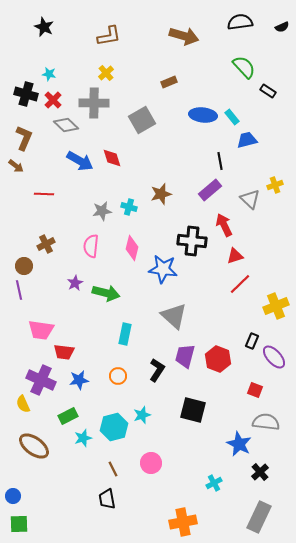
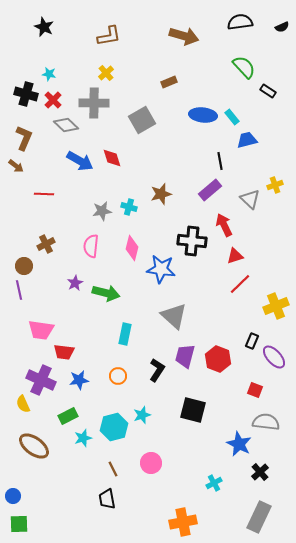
blue star at (163, 269): moved 2 px left
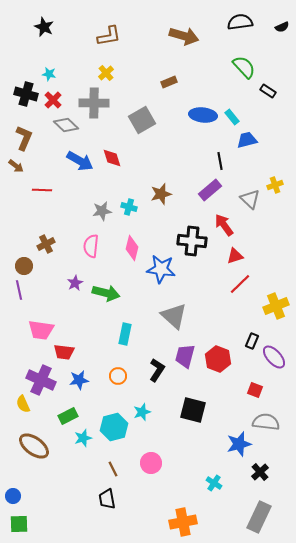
red line at (44, 194): moved 2 px left, 4 px up
red arrow at (224, 225): rotated 10 degrees counterclockwise
cyan star at (142, 415): moved 3 px up
blue star at (239, 444): rotated 30 degrees clockwise
cyan cross at (214, 483): rotated 28 degrees counterclockwise
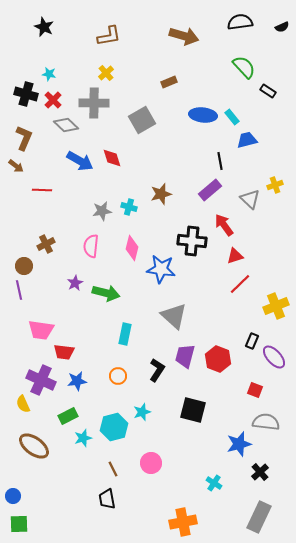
blue star at (79, 380): moved 2 px left, 1 px down
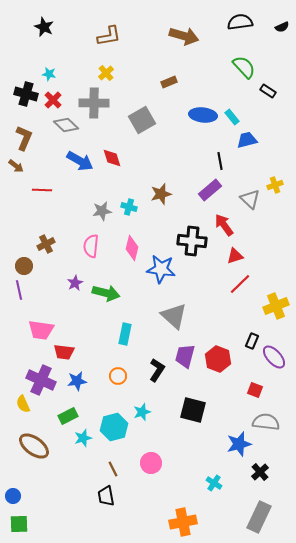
black trapezoid at (107, 499): moved 1 px left, 3 px up
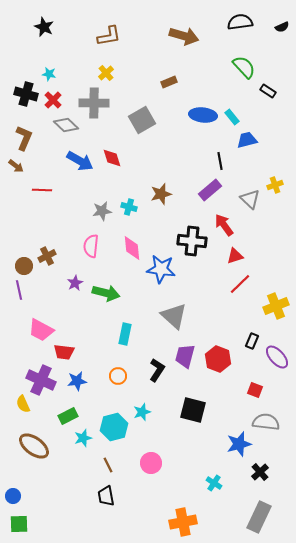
brown cross at (46, 244): moved 1 px right, 12 px down
pink diamond at (132, 248): rotated 20 degrees counterclockwise
pink trapezoid at (41, 330): rotated 20 degrees clockwise
purple ellipse at (274, 357): moved 3 px right
brown line at (113, 469): moved 5 px left, 4 px up
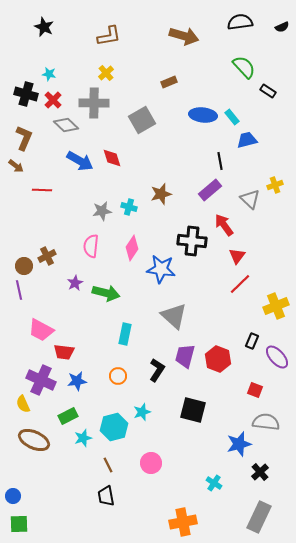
pink diamond at (132, 248): rotated 40 degrees clockwise
red triangle at (235, 256): moved 2 px right; rotated 36 degrees counterclockwise
brown ellipse at (34, 446): moved 6 px up; rotated 12 degrees counterclockwise
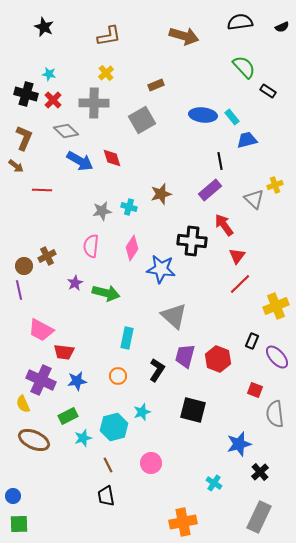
brown rectangle at (169, 82): moved 13 px left, 3 px down
gray diamond at (66, 125): moved 6 px down
gray triangle at (250, 199): moved 4 px right
cyan rectangle at (125, 334): moved 2 px right, 4 px down
gray semicircle at (266, 422): moved 9 px right, 8 px up; rotated 104 degrees counterclockwise
